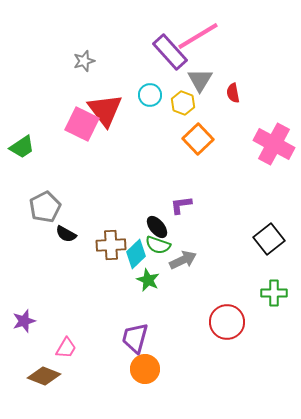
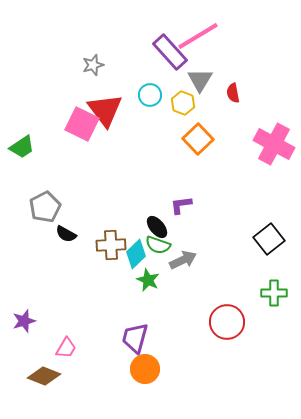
gray star: moved 9 px right, 4 px down
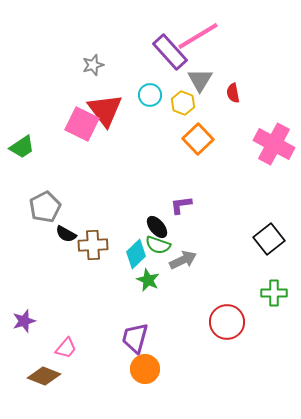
brown cross: moved 18 px left
pink trapezoid: rotated 10 degrees clockwise
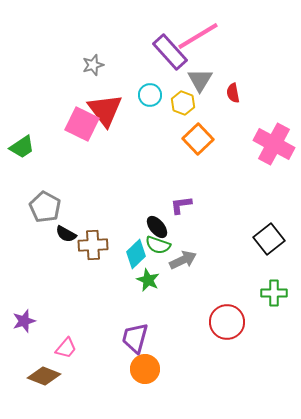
gray pentagon: rotated 16 degrees counterclockwise
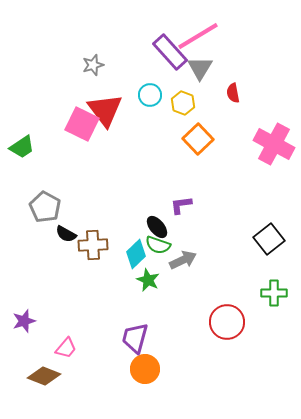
gray triangle: moved 12 px up
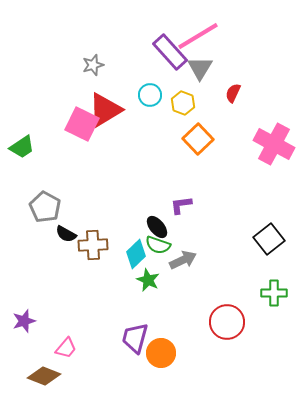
red semicircle: rotated 36 degrees clockwise
red triangle: rotated 36 degrees clockwise
orange circle: moved 16 px right, 16 px up
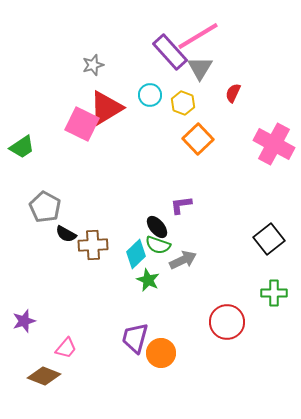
red triangle: moved 1 px right, 2 px up
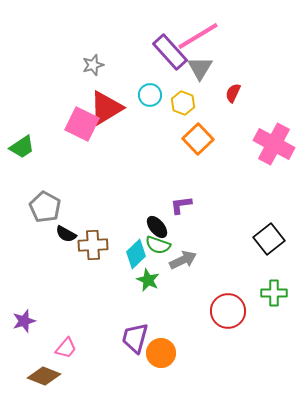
red circle: moved 1 px right, 11 px up
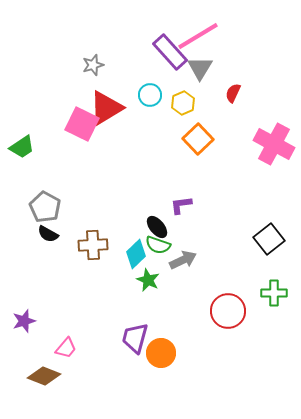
yellow hexagon: rotated 15 degrees clockwise
black semicircle: moved 18 px left
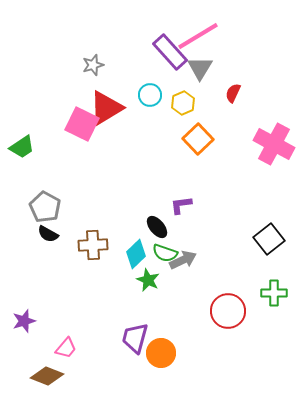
green semicircle: moved 7 px right, 8 px down
brown diamond: moved 3 px right
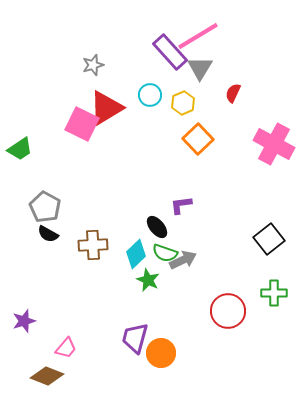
green trapezoid: moved 2 px left, 2 px down
